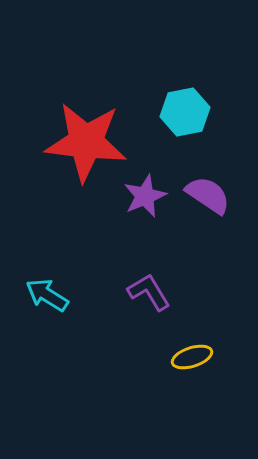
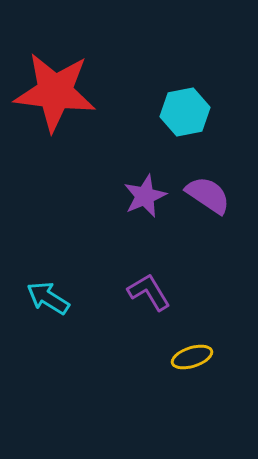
red star: moved 31 px left, 50 px up
cyan arrow: moved 1 px right, 3 px down
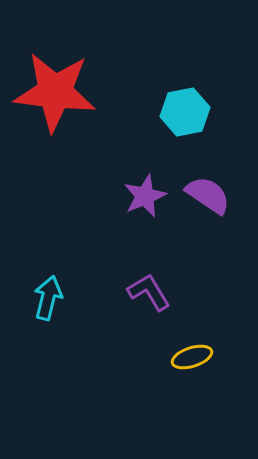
cyan arrow: rotated 72 degrees clockwise
